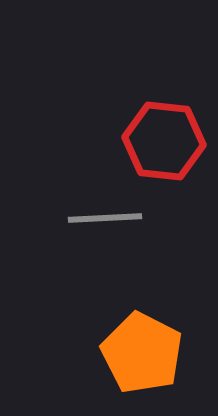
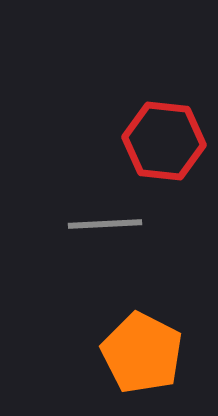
gray line: moved 6 px down
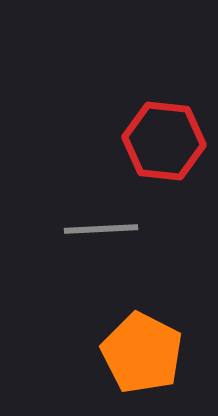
gray line: moved 4 px left, 5 px down
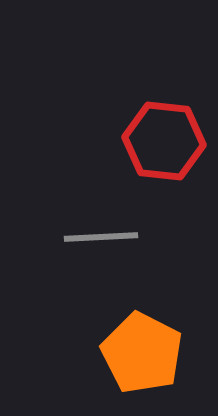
gray line: moved 8 px down
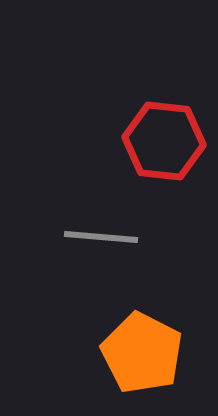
gray line: rotated 8 degrees clockwise
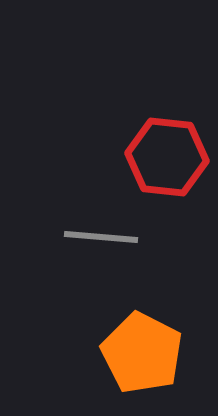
red hexagon: moved 3 px right, 16 px down
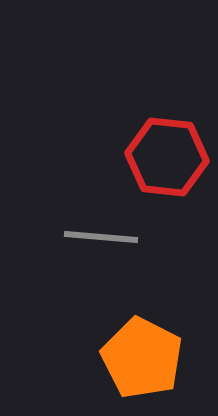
orange pentagon: moved 5 px down
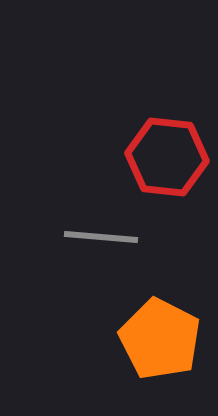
orange pentagon: moved 18 px right, 19 px up
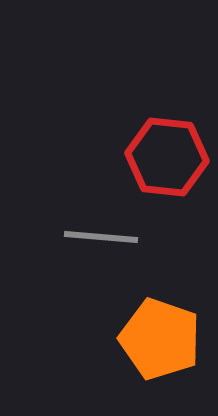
orange pentagon: rotated 8 degrees counterclockwise
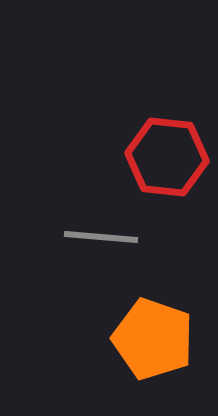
orange pentagon: moved 7 px left
